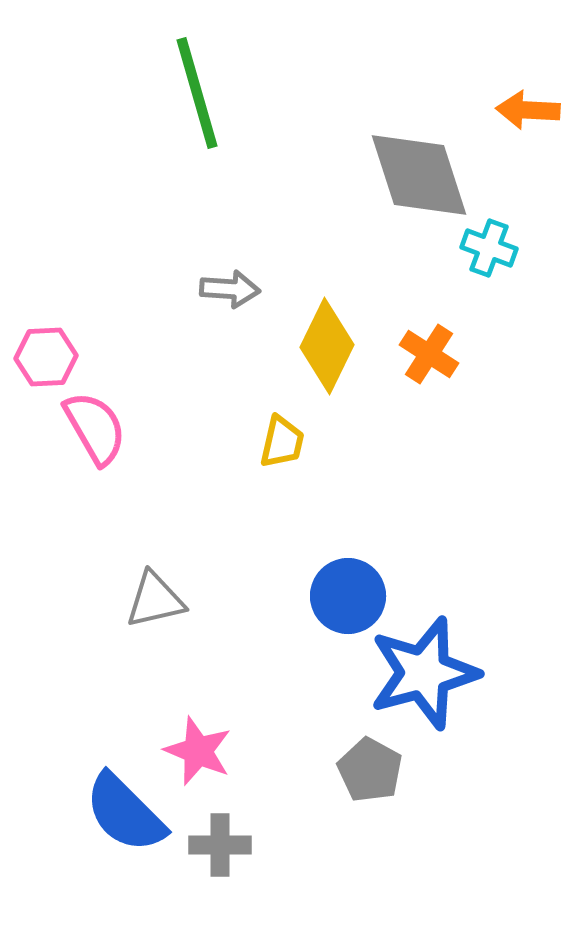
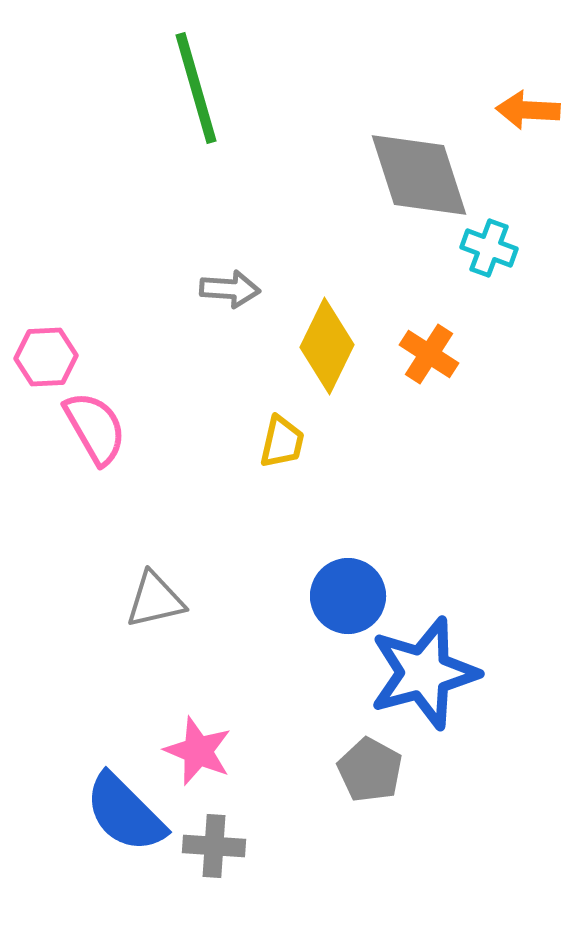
green line: moved 1 px left, 5 px up
gray cross: moved 6 px left, 1 px down; rotated 4 degrees clockwise
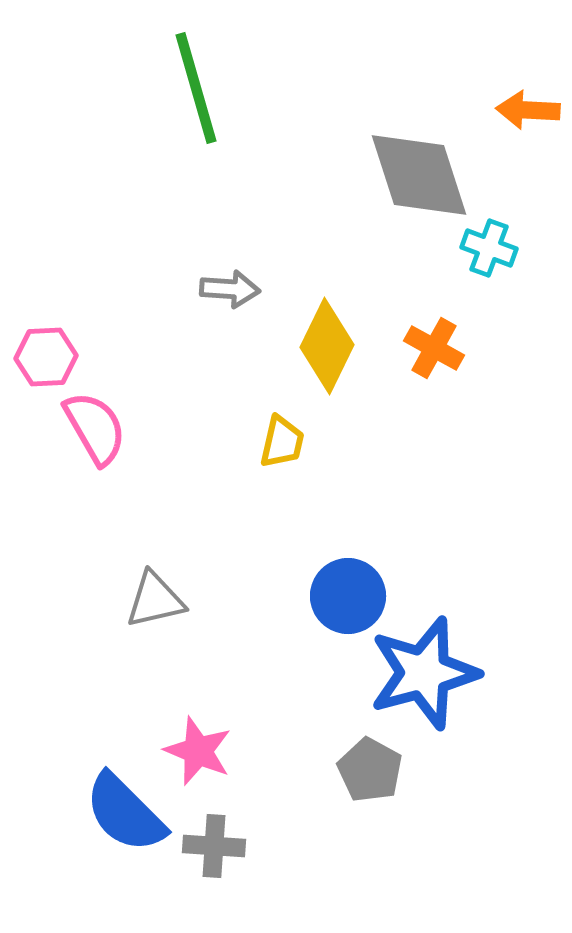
orange cross: moved 5 px right, 6 px up; rotated 4 degrees counterclockwise
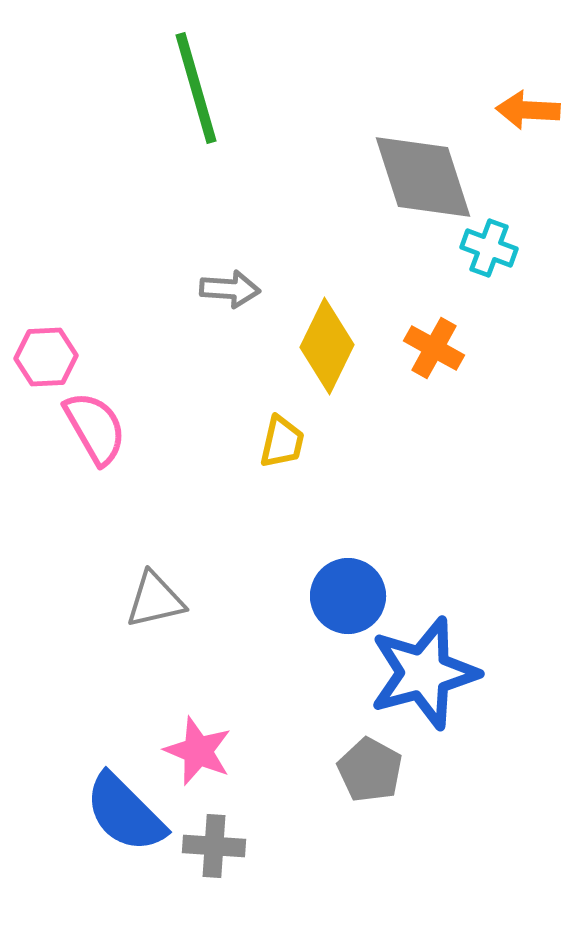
gray diamond: moved 4 px right, 2 px down
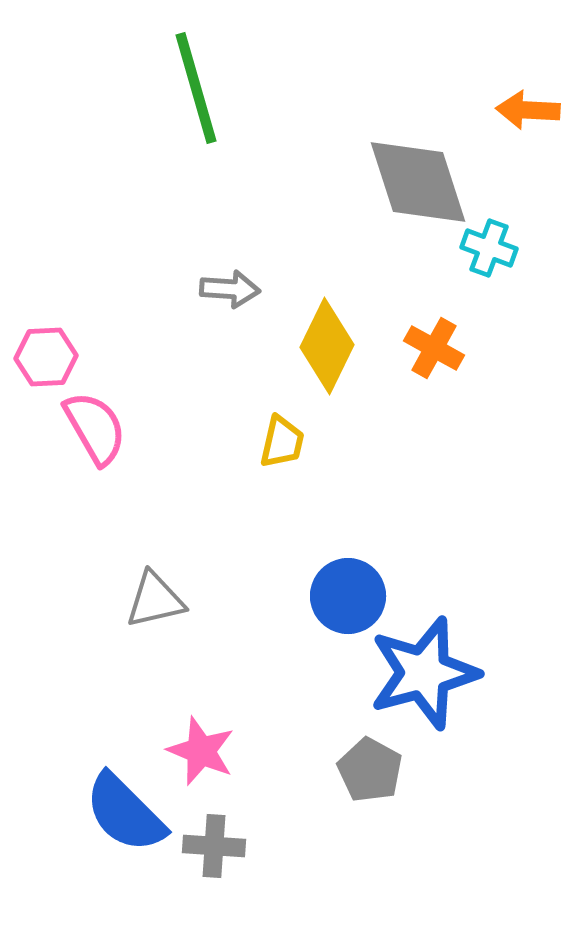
gray diamond: moved 5 px left, 5 px down
pink star: moved 3 px right
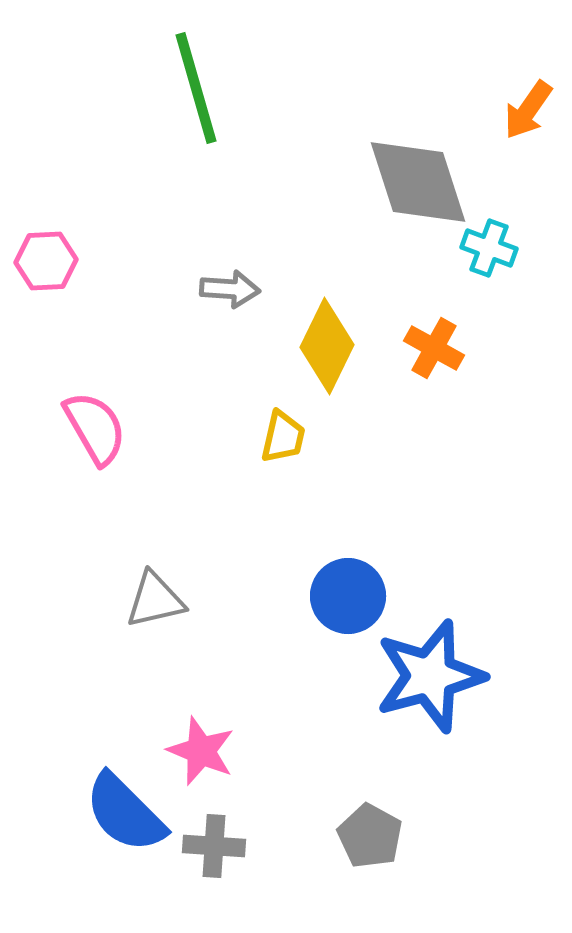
orange arrow: rotated 58 degrees counterclockwise
pink hexagon: moved 96 px up
yellow trapezoid: moved 1 px right, 5 px up
blue star: moved 6 px right, 3 px down
gray pentagon: moved 66 px down
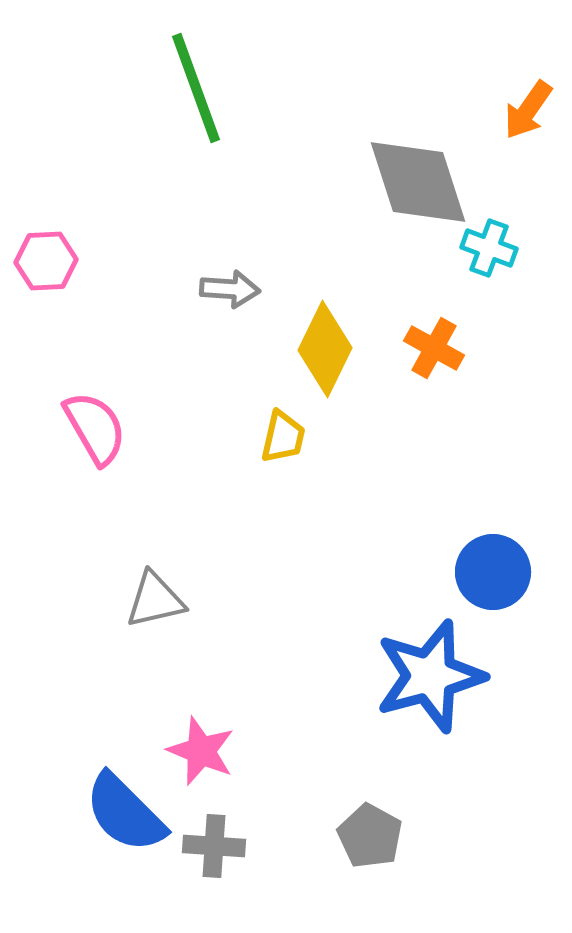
green line: rotated 4 degrees counterclockwise
yellow diamond: moved 2 px left, 3 px down
blue circle: moved 145 px right, 24 px up
